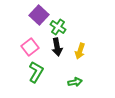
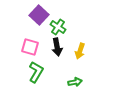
pink square: rotated 36 degrees counterclockwise
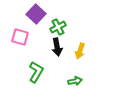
purple square: moved 3 px left, 1 px up
green cross: rotated 28 degrees clockwise
pink square: moved 10 px left, 10 px up
green arrow: moved 1 px up
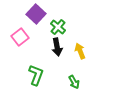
green cross: rotated 21 degrees counterclockwise
pink square: rotated 36 degrees clockwise
yellow arrow: rotated 140 degrees clockwise
green L-shape: moved 3 px down; rotated 10 degrees counterclockwise
green arrow: moved 1 px left, 1 px down; rotated 72 degrees clockwise
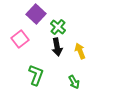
pink square: moved 2 px down
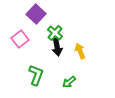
green cross: moved 3 px left, 6 px down
green arrow: moved 5 px left; rotated 80 degrees clockwise
